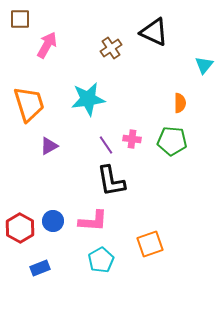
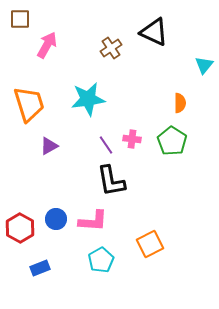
green pentagon: rotated 28 degrees clockwise
blue circle: moved 3 px right, 2 px up
orange square: rotated 8 degrees counterclockwise
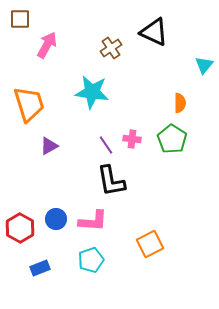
cyan star: moved 4 px right, 7 px up; rotated 16 degrees clockwise
green pentagon: moved 2 px up
cyan pentagon: moved 10 px left; rotated 10 degrees clockwise
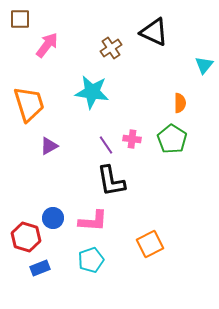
pink arrow: rotated 8 degrees clockwise
blue circle: moved 3 px left, 1 px up
red hexagon: moved 6 px right, 9 px down; rotated 12 degrees counterclockwise
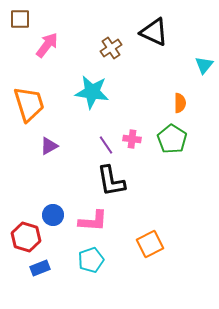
blue circle: moved 3 px up
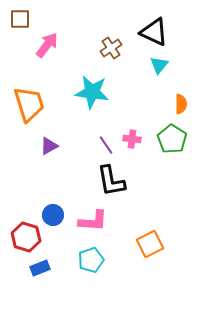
cyan triangle: moved 45 px left
orange semicircle: moved 1 px right, 1 px down
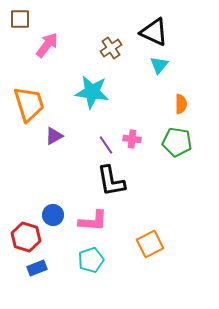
green pentagon: moved 5 px right, 3 px down; rotated 24 degrees counterclockwise
purple triangle: moved 5 px right, 10 px up
blue rectangle: moved 3 px left
